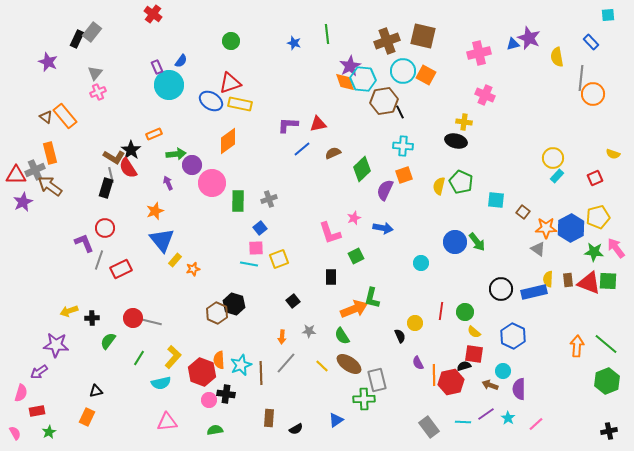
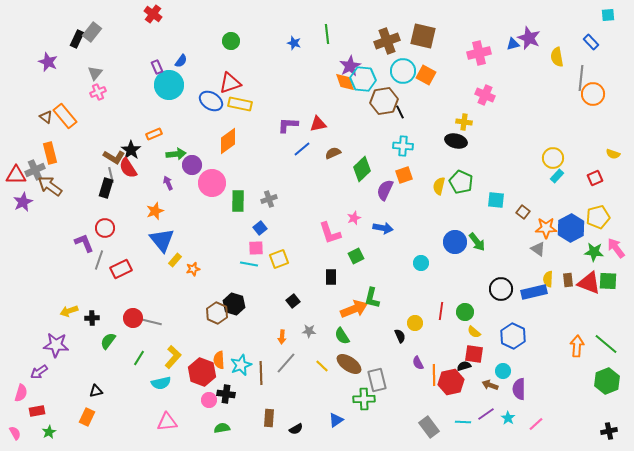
green semicircle at (215, 430): moved 7 px right, 2 px up
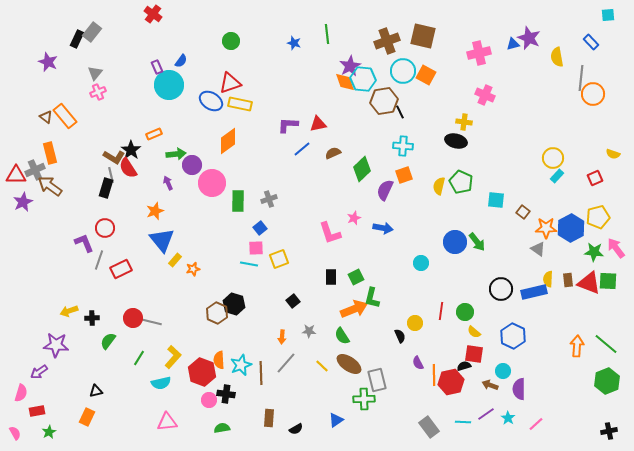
green square at (356, 256): moved 21 px down
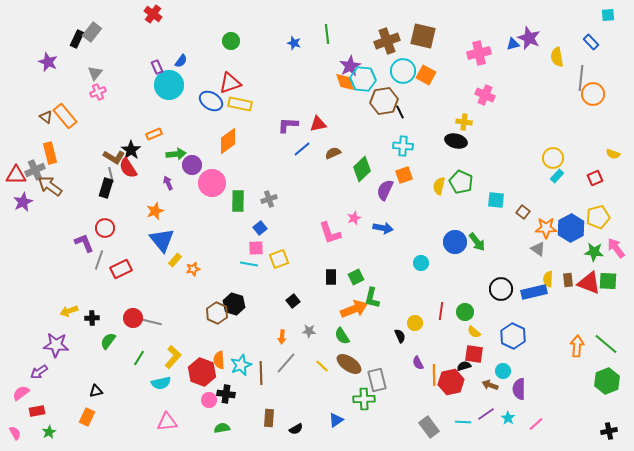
pink semicircle at (21, 393): rotated 144 degrees counterclockwise
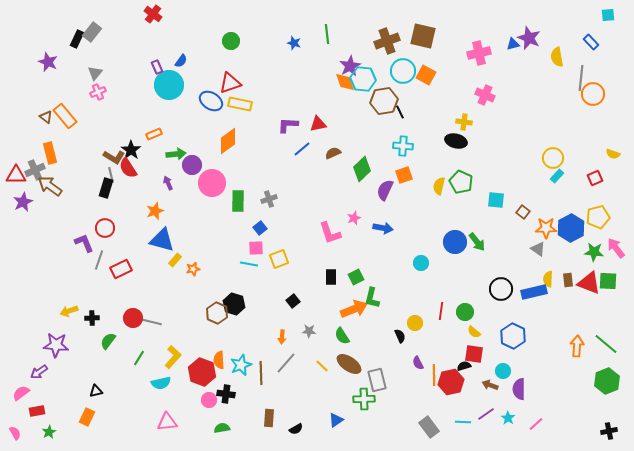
blue triangle at (162, 240): rotated 36 degrees counterclockwise
